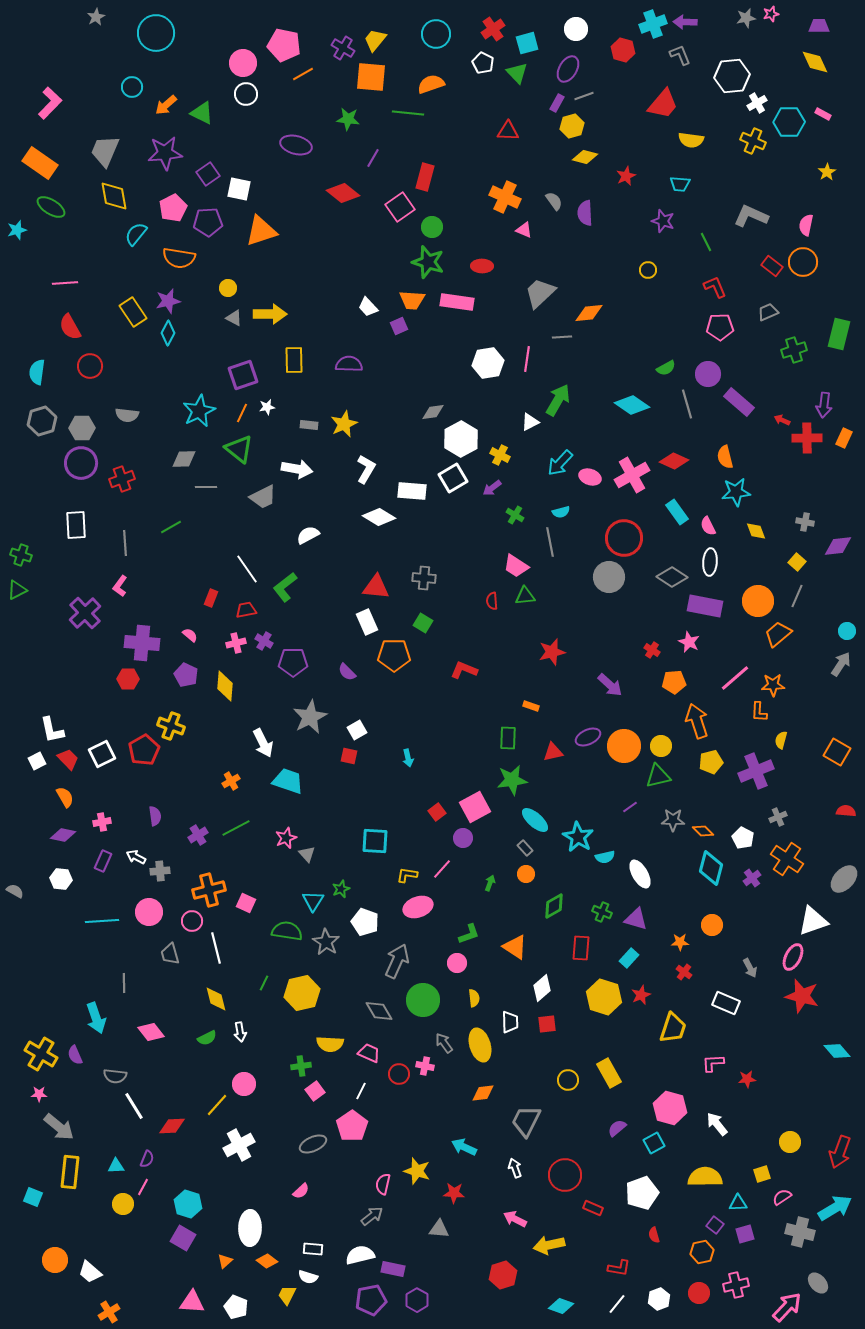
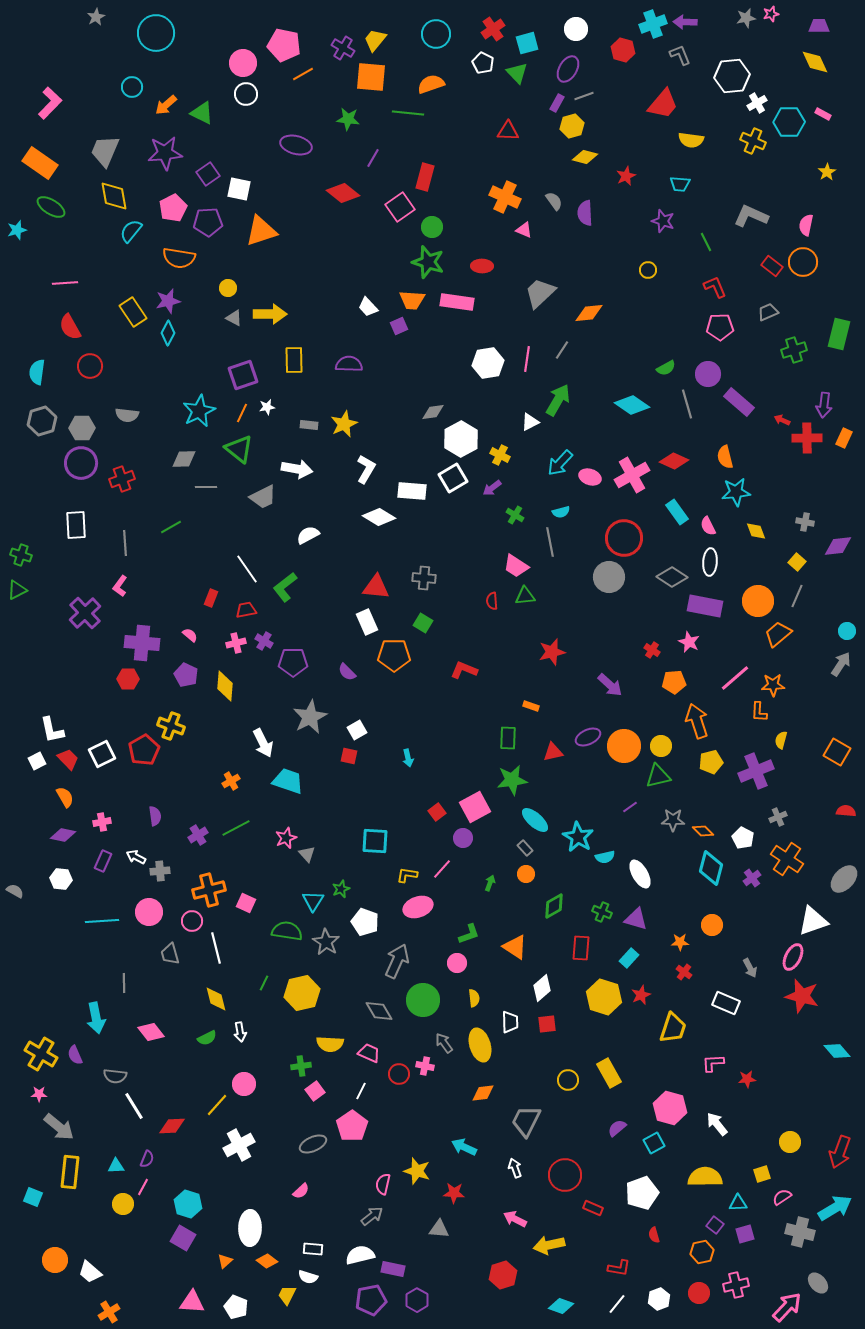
cyan semicircle at (136, 234): moved 5 px left, 3 px up
gray line at (562, 337): moved 13 px down; rotated 54 degrees counterclockwise
cyan arrow at (96, 1018): rotated 8 degrees clockwise
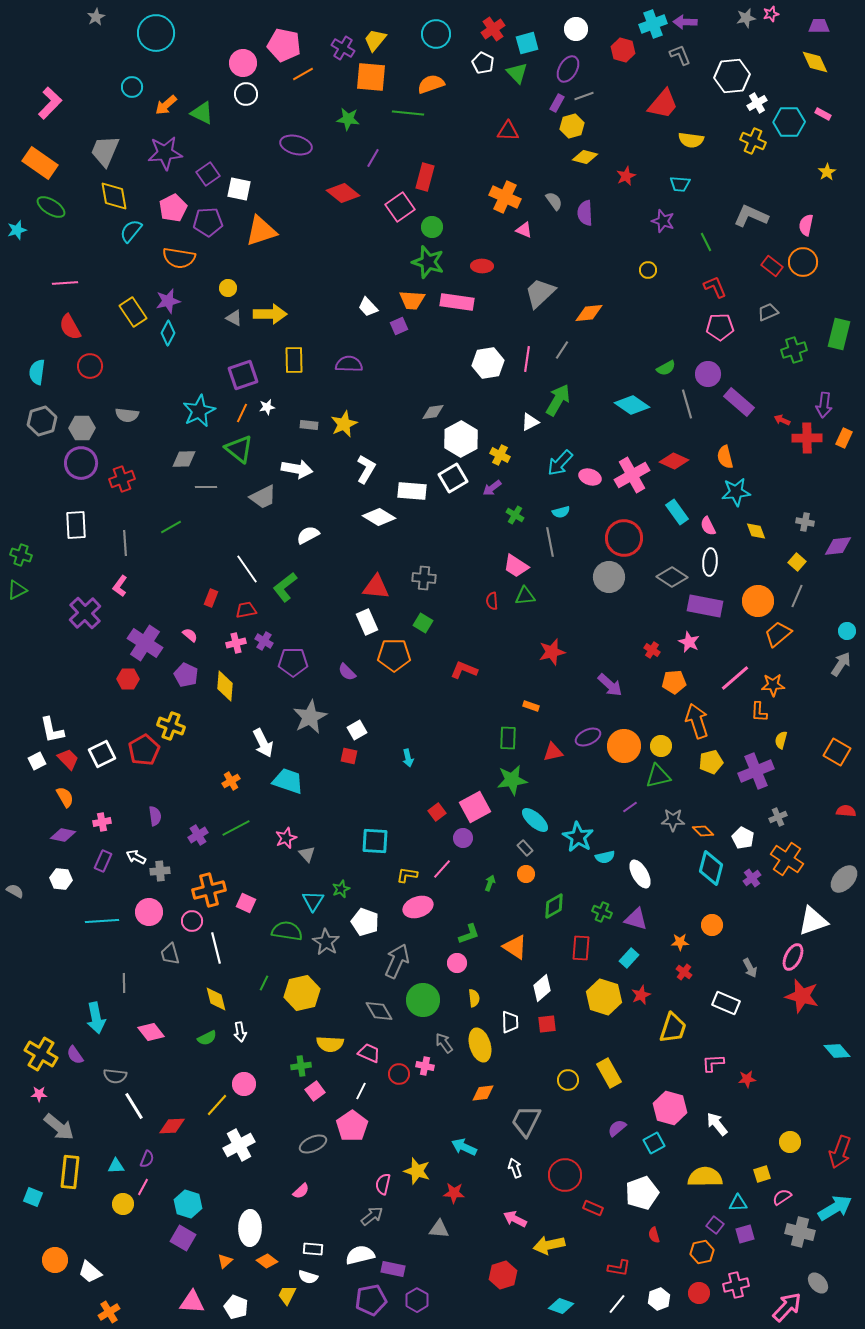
purple cross at (142, 643): moved 3 px right; rotated 28 degrees clockwise
purple semicircle at (75, 1055): rotated 12 degrees counterclockwise
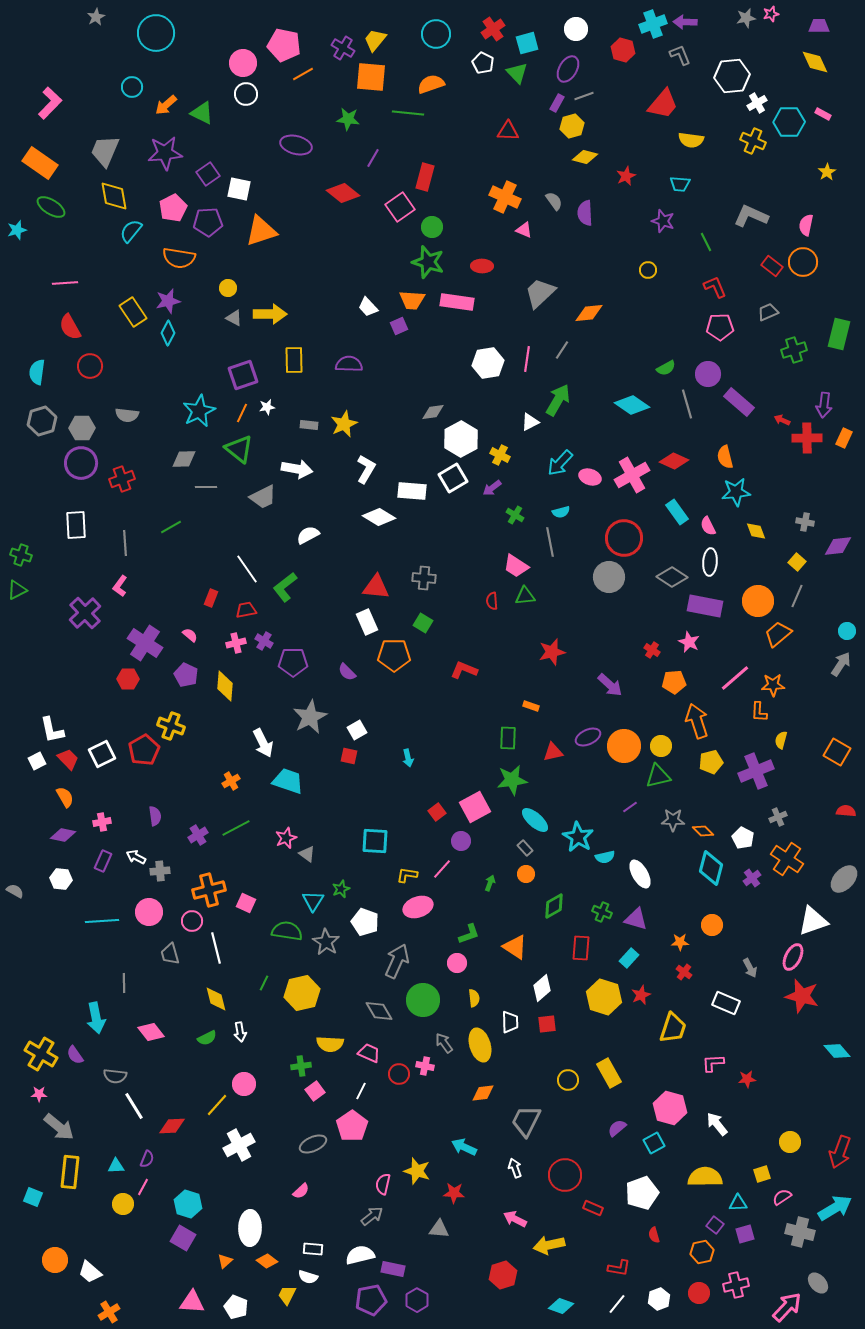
purple circle at (463, 838): moved 2 px left, 3 px down
gray triangle at (307, 854): rotated 12 degrees counterclockwise
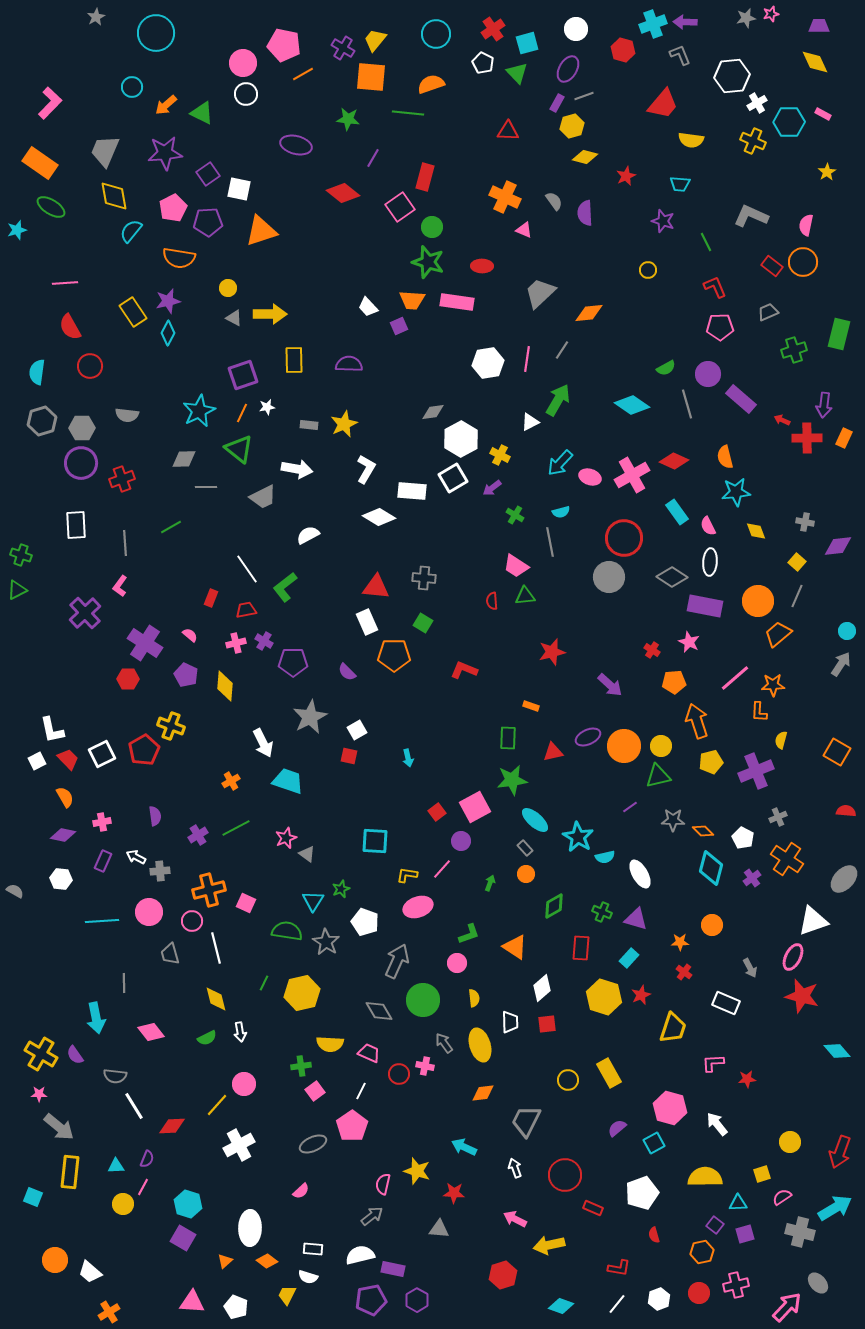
purple rectangle at (739, 402): moved 2 px right, 3 px up
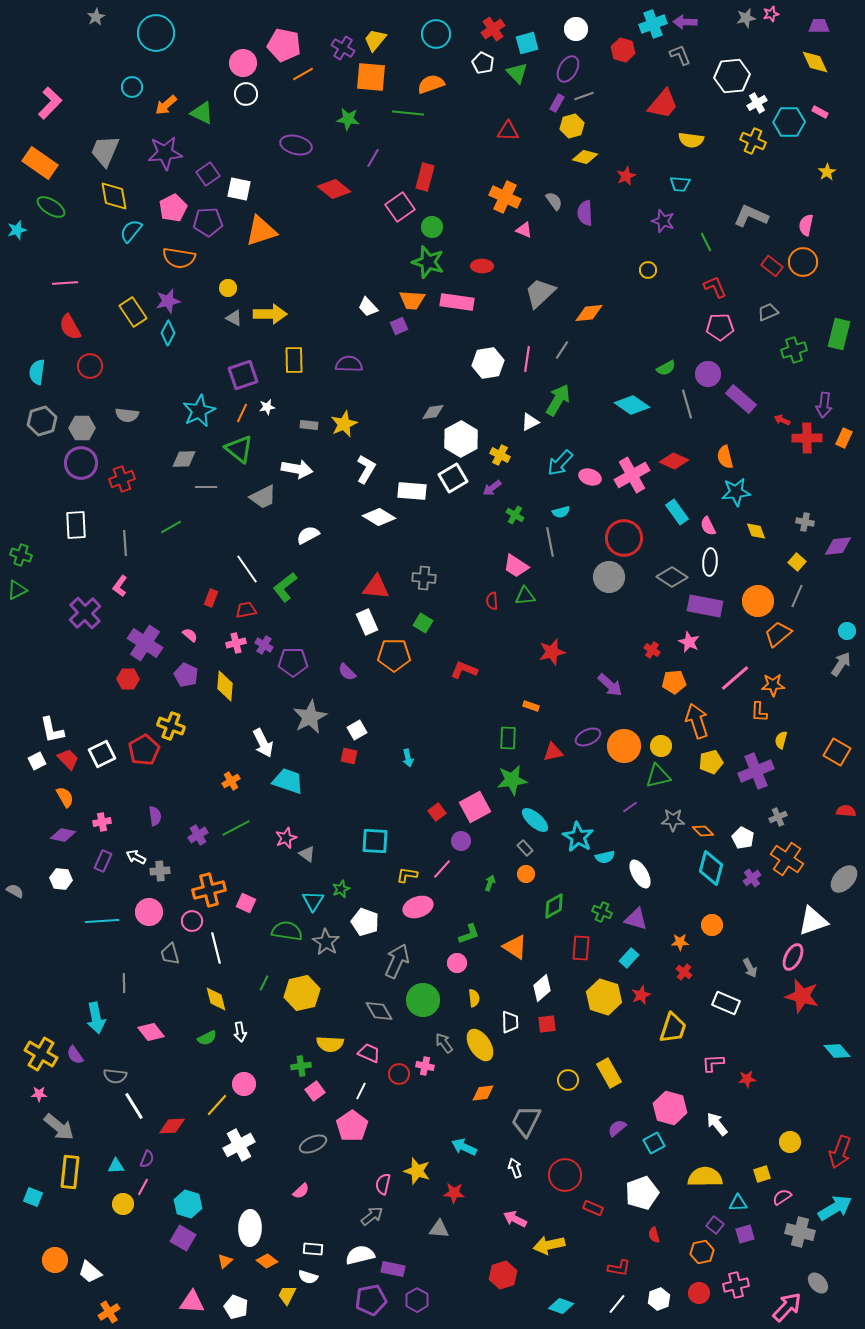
pink rectangle at (823, 114): moved 3 px left, 2 px up
red diamond at (343, 193): moved 9 px left, 4 px up
purple cross at (264, 641): moved 4 px down
yellow ellipse at (480, 1045): rotated 16 degrees counterclockwise
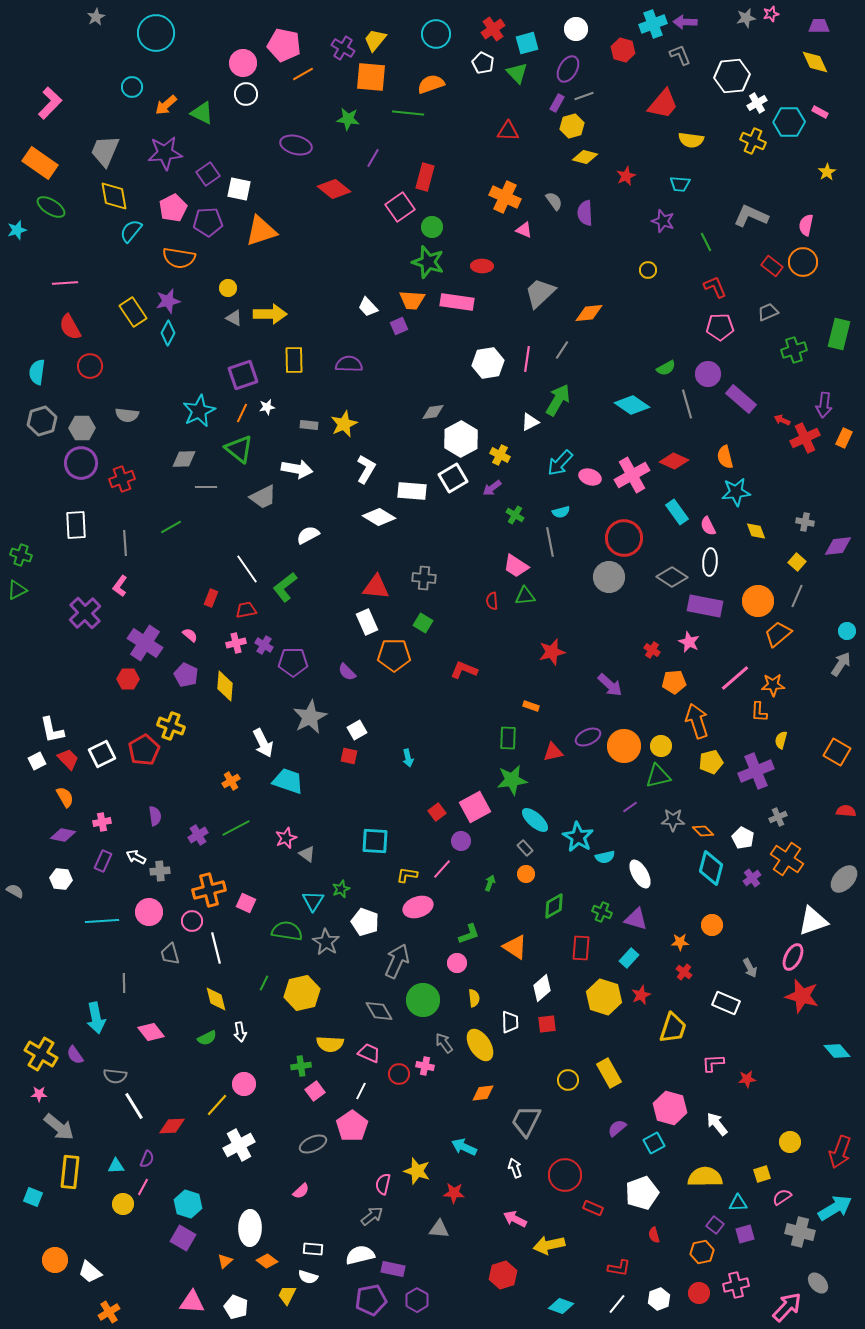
red cross at (807, 438): moved 2 px left; rotated 24 degrees counterclockwise
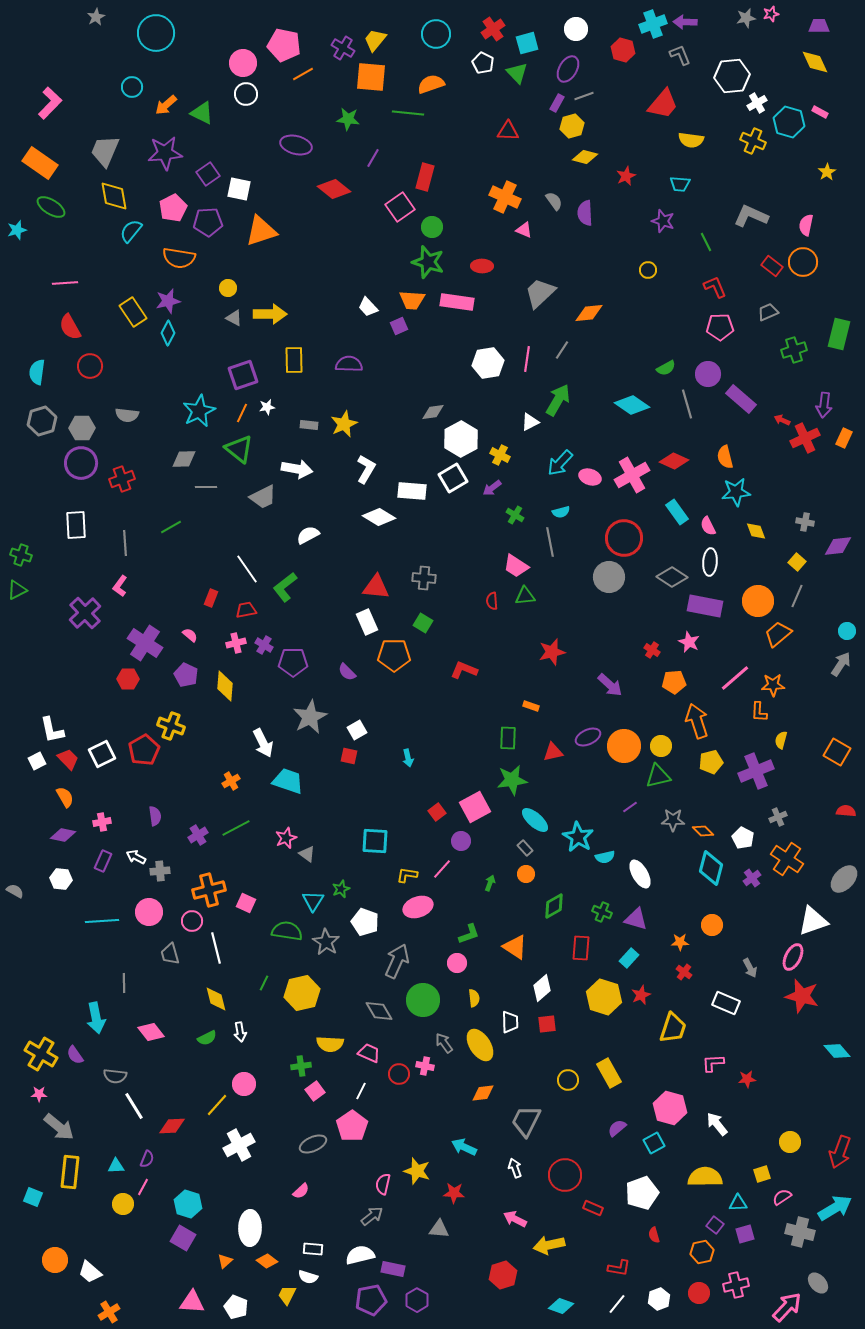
cyan hexagon at (789, 122): rotated 16 degrees clockwise
